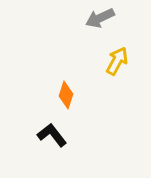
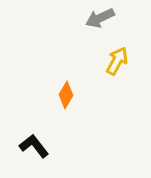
orange diamond: rotated 12 degrees clockwise
black L-shape: moved 18 px left, 11 px down
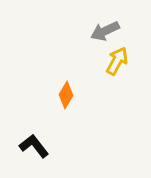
gray arrow: moved 5 px right, 13 px down
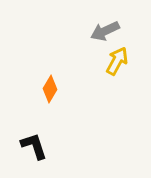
orange diamond: moved 16 px left, 6 px up
black L-shape: rotated 20 degrees clockwise
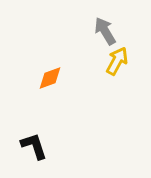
gray arrow: rotated 84 degrees clockwise
orange diamond: moved 11 px up; rotated 40 degrees clockwise
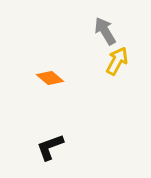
orange diamond: rotated 60 degrees clockwise
black L-shape: moved 16 px right, 1 px down; rotated 92 degrees counterclockwise
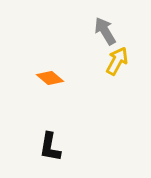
black L-shape: rotated 60 degrees counterclockwise
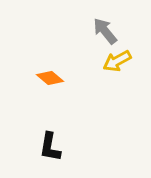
gray arrow: rotated 8 degrees counterclockwise
yellow arrow: rotated 148 degrees counterclockwise
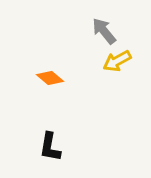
gray arrow: moved 1 px left
